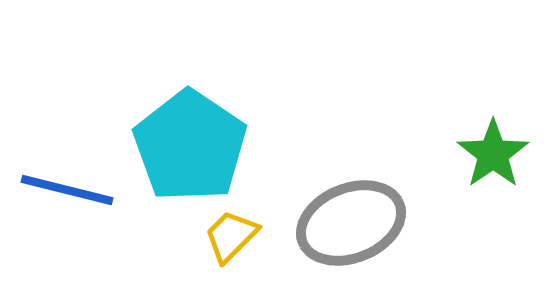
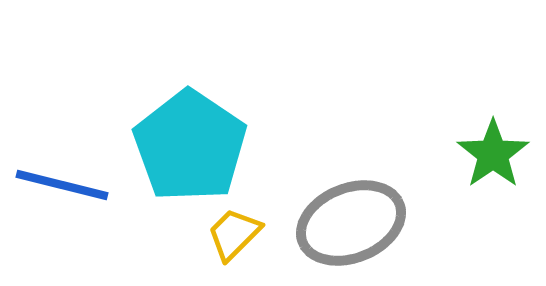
blue line: moved 5 px left, 5 px up
yellow trapezoid: moved 3 px right, 2 px up
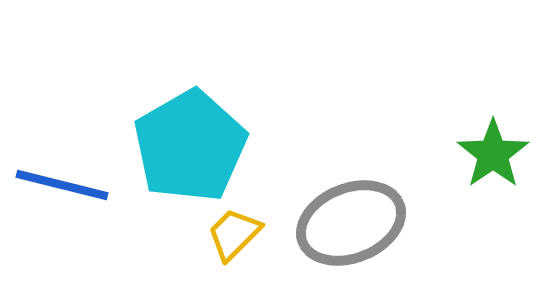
cyan pentagon: rotated 8 degrees clockwise
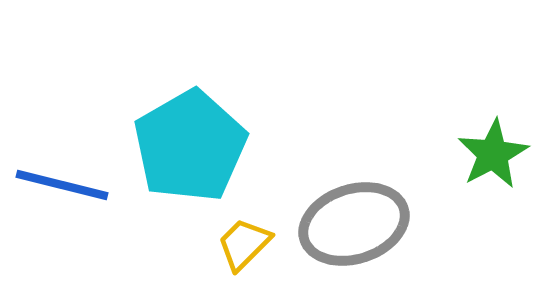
green star: rotated 6 degrees clockwise
gray ellipse: moved 3 px right, 1 px down; rotated 4 degrees clockwise
yellow trapezoid: moved 10 px right, 10 px down
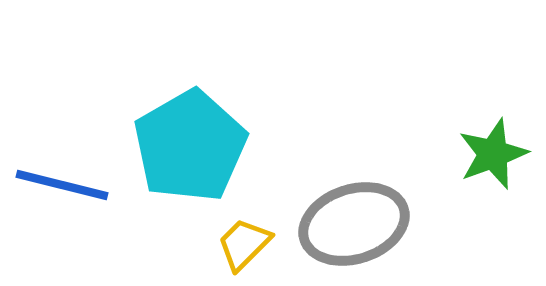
green star: rotated 8 degrees clockwise
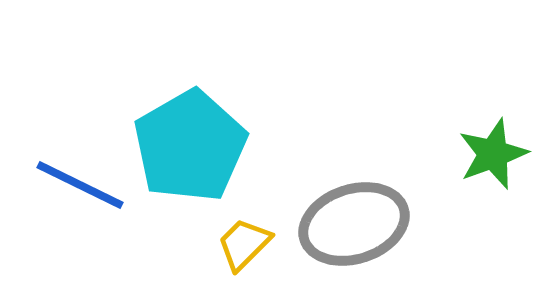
blue line: moved 18 px right; rotated 12 degrees clockwise
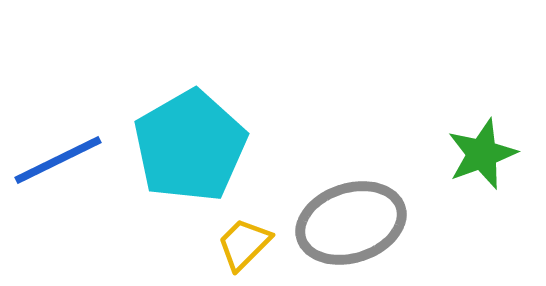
green star: moved 11 px left
blue line: moved 22 px left, 25 px up; rotated 52 degrees counterclockwise
gray ellipse: moved 3 px left, 1 px up
